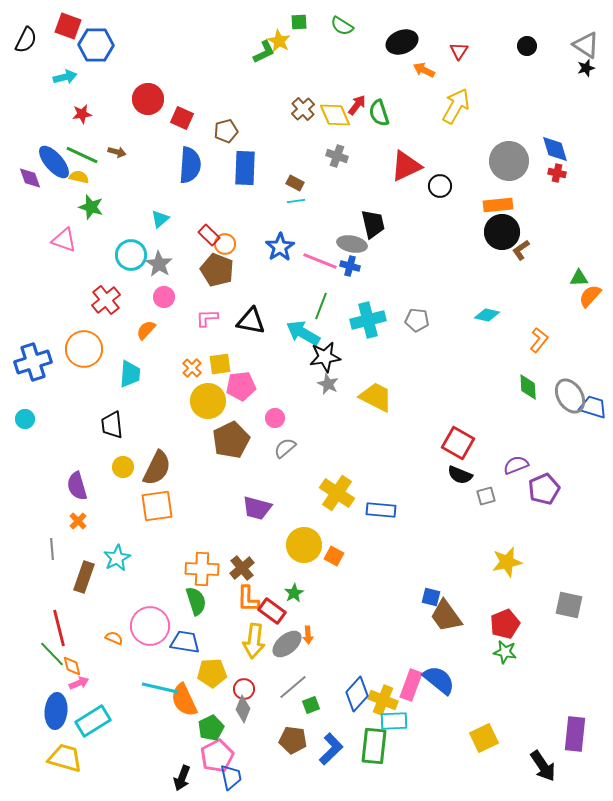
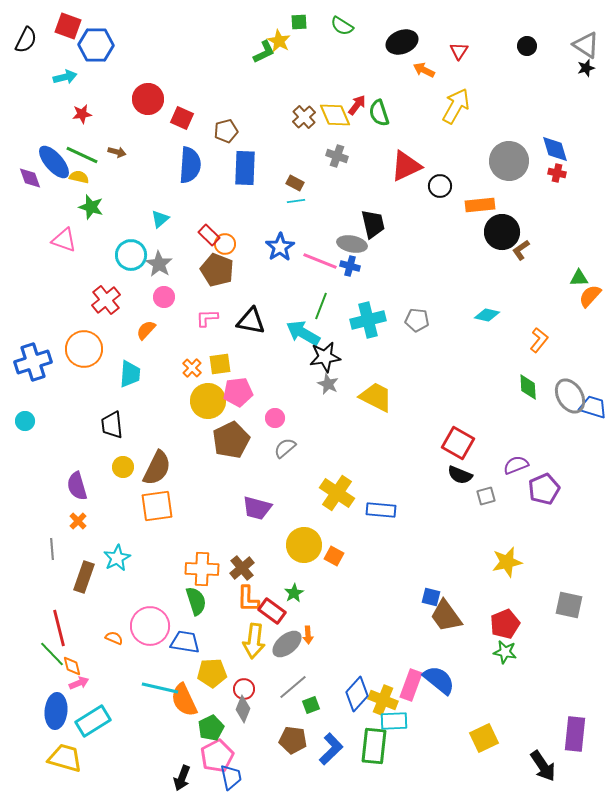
brown cross at (303, 109): moved 1 px right, 8 px down
orange rectangle at (498, 205): moved 18 px left
pink pentagon at (241, 386): moved 3 px left, 6 px down
cyan circle at (25, 419): moved 2 px down
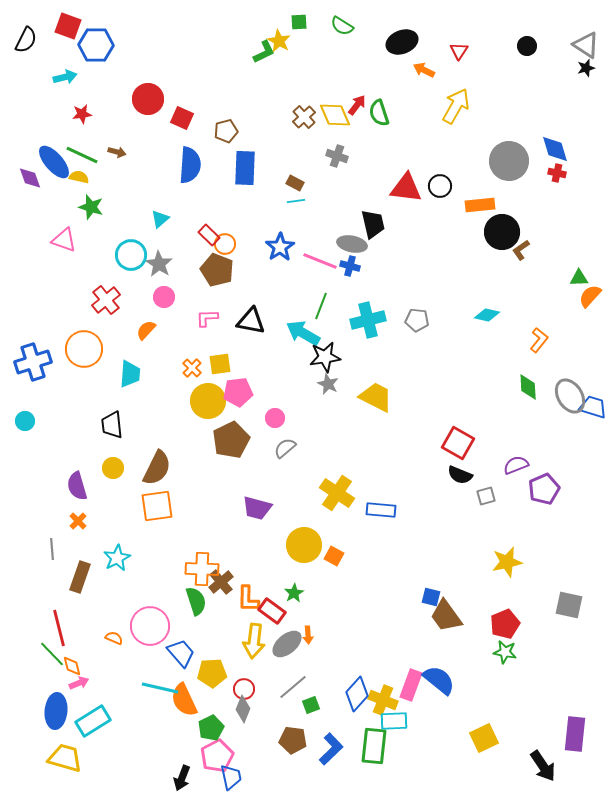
red triangle at (406, 166): moved 22 px down; rotated 32 degrees clockwise
yellow circle at (123, 467): moved 10 px left, 1 px down
brown cross at (242, 568): moved 21 px left, 14 px down
brown rectangle at (84, 577): moved 4 px left
blue trapezoid at (185, 642): moved 4 px left, 11 px down; rotated 40 degrees clockwise
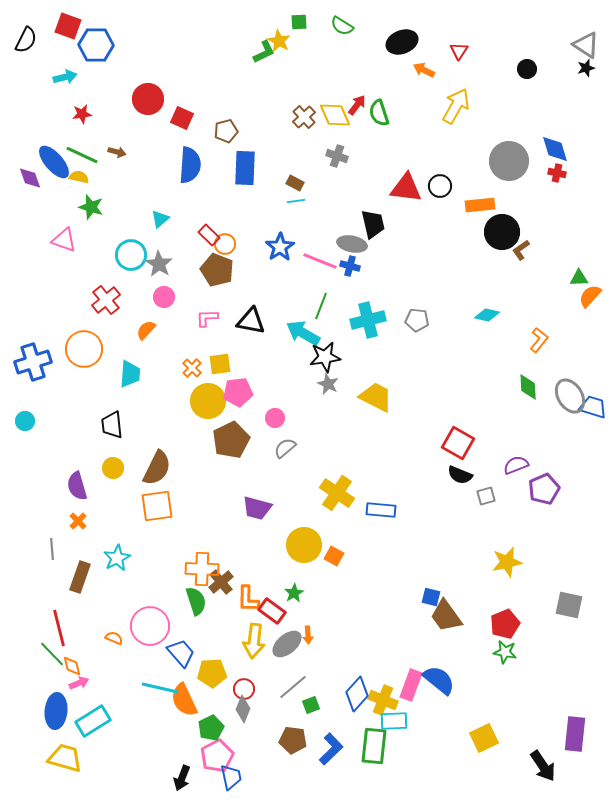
black circle at (527, 46): moved 23 px down
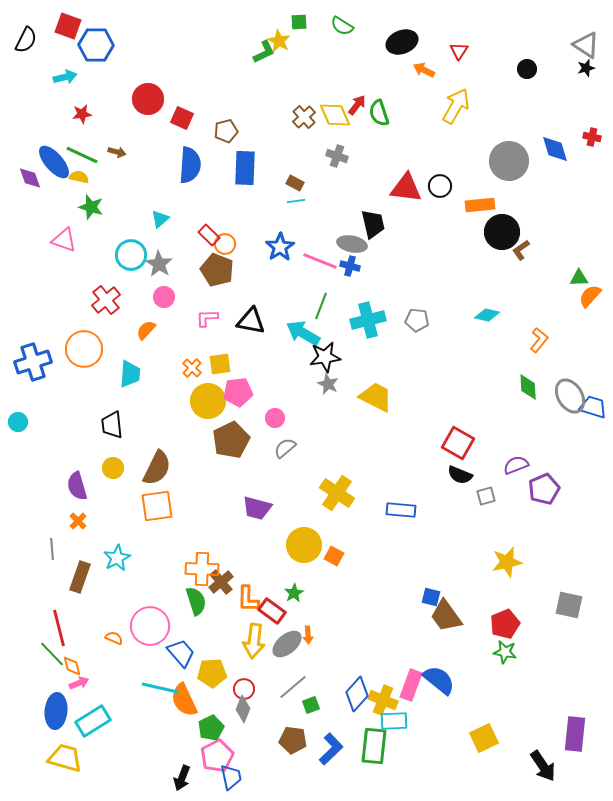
red cross at (557, 173): moved 35 px right, 36 px up
cyan circle at (25, 421): moved 7 px left, 1 px down
blue rectangle at (381, 510): moved 20 px right
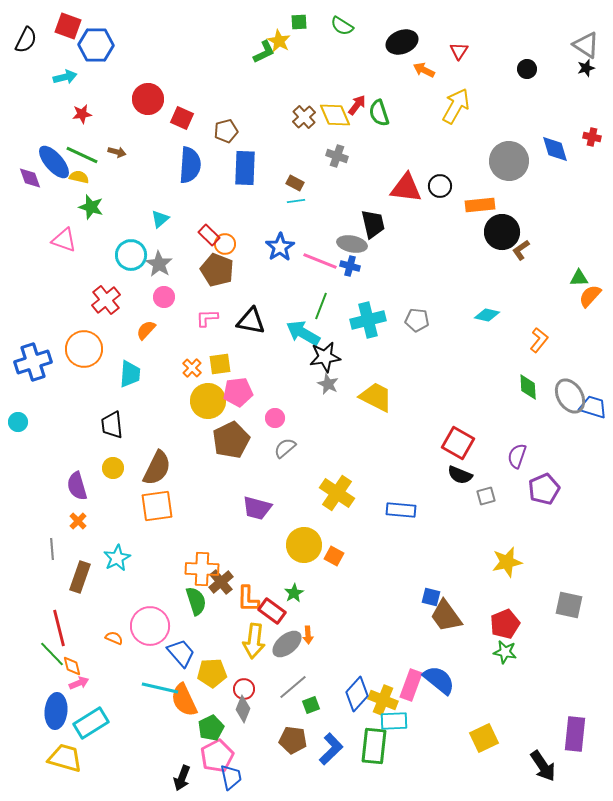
purple semicircle at (516, 465): moved 1 px right, 9 px up; rotated 50 degrees counterclockwise
cyan rectangle at (93, 721): moved 2 px left, 2 px down
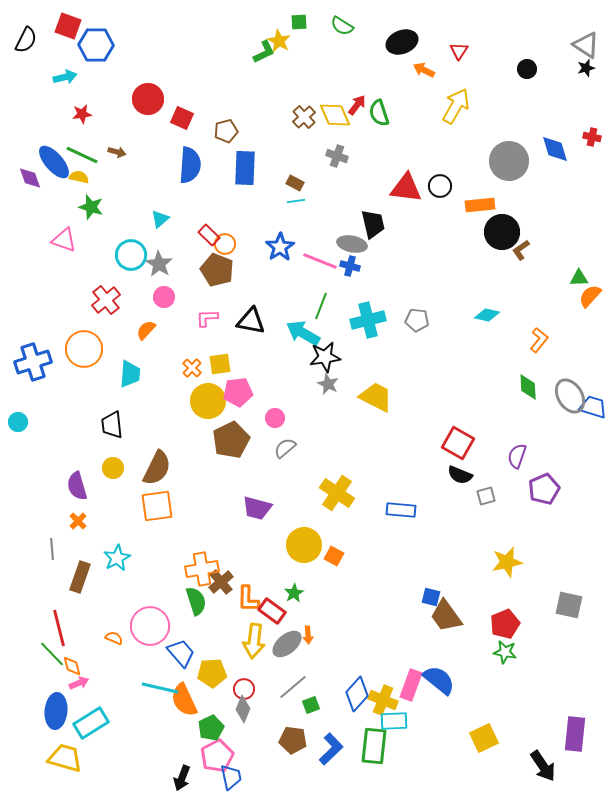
orange cross at (202, 569): rotated 12 degrees counterclockwise
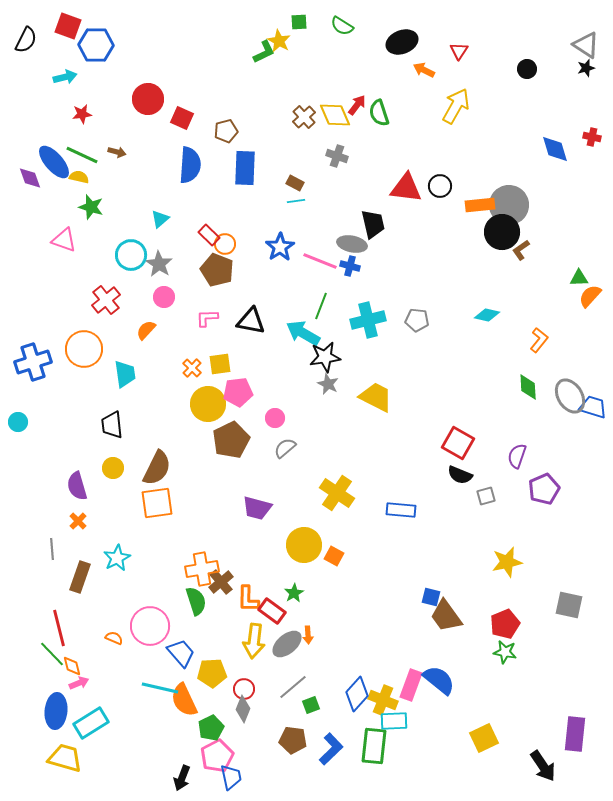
gray circle at (509, 161): moved 44 px down
cyan trapezoid at (130, 374): moved 5 px left; rotated 12 degrees counterclockwise
yellow circle at (208, 401): moved 3 px down
orange square at (157, 506): moved 3 px up
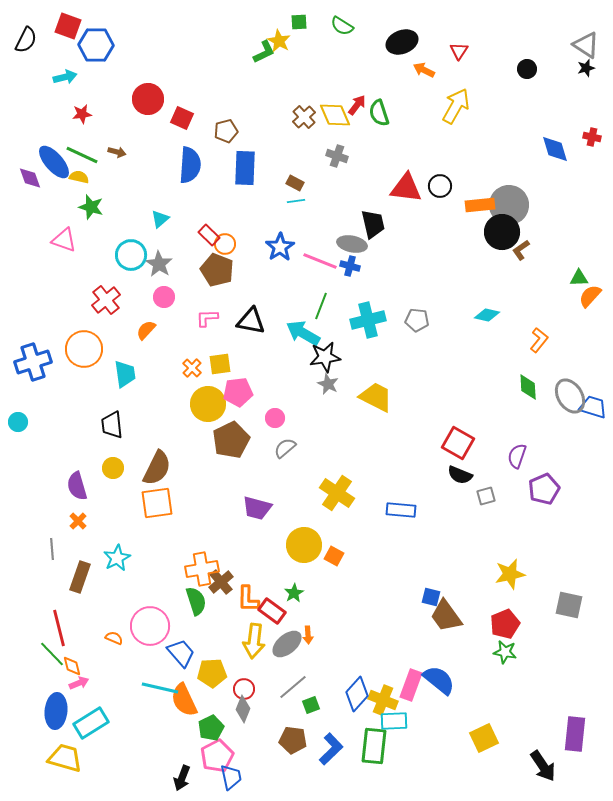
yellow star at (507, 562): moved 3 px right, 12 px down
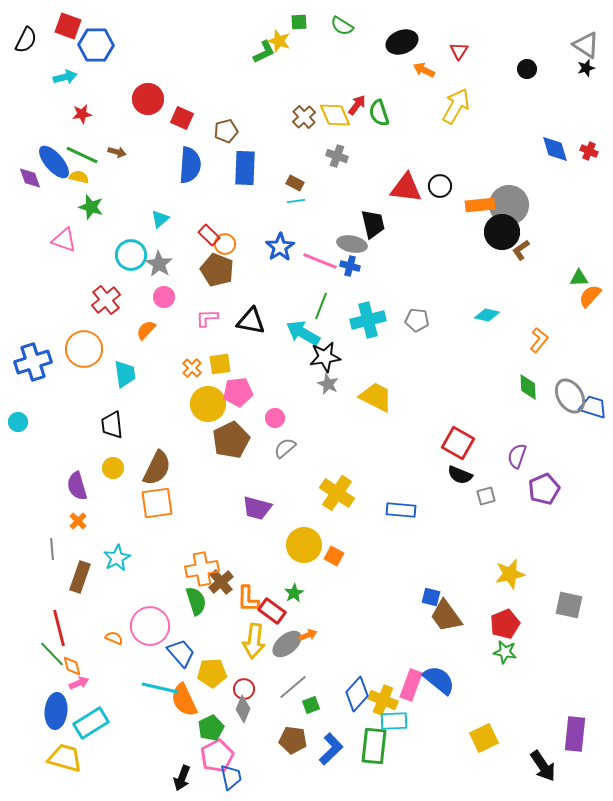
yellow star at (279, 41): rotated 10 degrees counterclockwise
red cross at (592, 137): moved 3 px left, 14 px down; rotated 12 degrees clockwise
orange arrow at (308, 635): rotated 108 degrees counterclockwise
